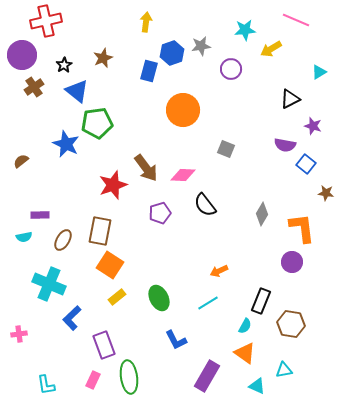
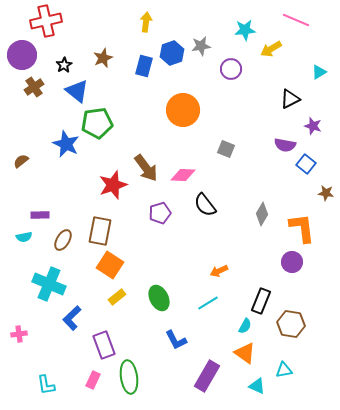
blue rectangle at (149, 71): moved 5 px left, 5 px up
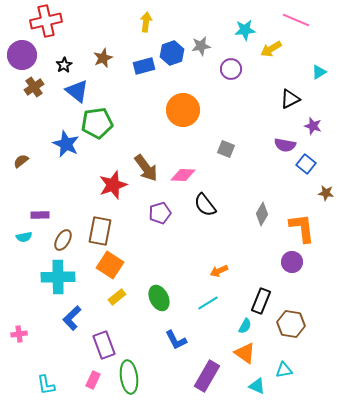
blue rectangle at (144, 66): rotated 60 degrees clockwise
cyan cross at (49, 284): moved 9 px right, 7 px up; rotated 24 degrees counterclockwise
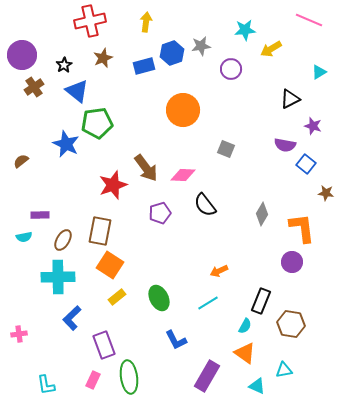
pink line at (296, 20): moved 13 px right
red cross at (46, 21): moved 44 px right
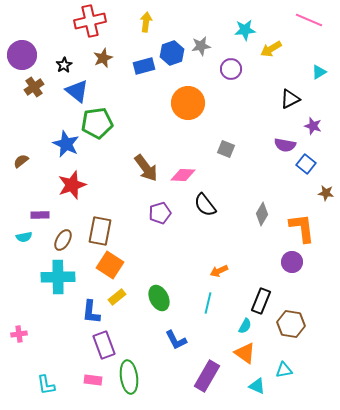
orange circle at (183, 110): moved 5 px right, 7 px up
red star at (113, 185): moved 41 px left
cyan line at (208, 303): rotated 45 degrees counterclockwise
blue L-shape at (72, 318): moved 19 px right, 6 px up; rotated 40 degrees counterclockwise
pink rectangle at (93, 380): rotated 72 degrees clockwise
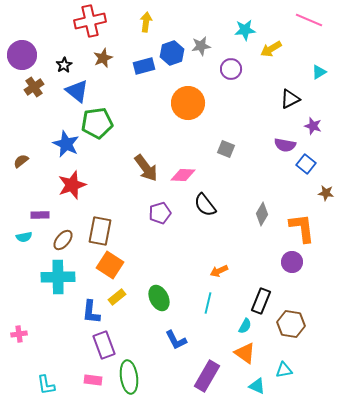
brown ellipse at (63, 240): rotated 10 degrees clockwise
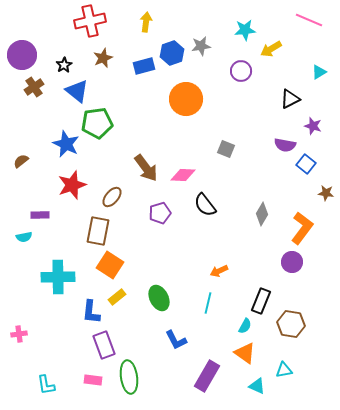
purple circle at (231, 69): moved 10 px right, 2 px down
orange circle at (188, 103): moved 2 px left, 4 px up
orange L-shape at (302, 228): rotated 44 degrees clockwise
brown rectangle at (100, 231): moved 2 px left
brown ellipse at (63, 240): moved 49 px right, 43 px up
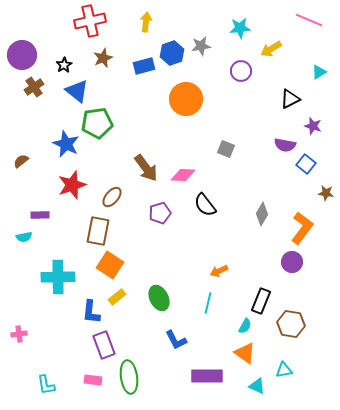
cyan star at (245, 30): moved 5 px left, 2 px up
purple rectangle at (207, 376): rotated 60 degrees clockwise
